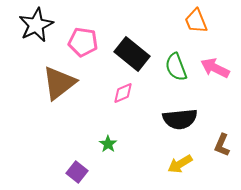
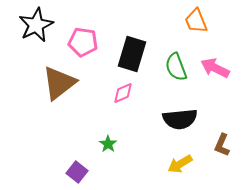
black rectangle: rotated 68 degrees clockwise
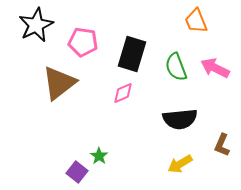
green star: moved 9 px left, 12 px down
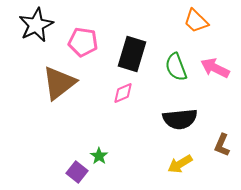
orange trapezoid: rotated 24 degrees counterclockwise
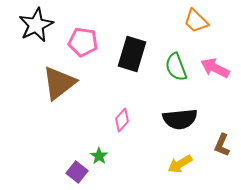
pink diamond: moved 1 px left, 27 px down; rotated 25 degrees counterclockwise
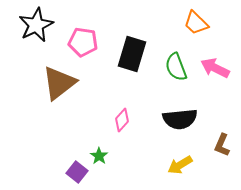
orange trapezoid: moved 2 px down
yellow arrow: moved 1 px down
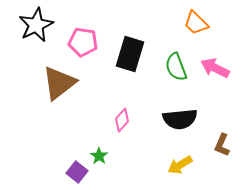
black rectangle: moved 2 px left
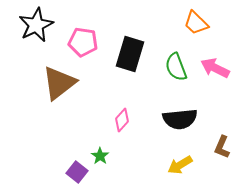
brown L-shape: moved 2 px down
green star: moved 1 px right
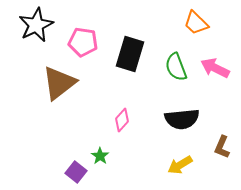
black semicircle: moved 2 px right
purple square: moved 1 px left
